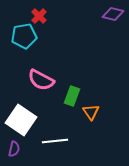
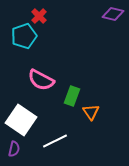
cyan pentagon: rotated 10 degrees counterclockwise
white line: rotated 20 degrees counterclockwise
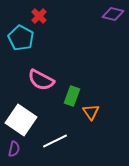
cyan pentagon: moved 3 px left, 2 px down; rotated 25 degrees counterclockwise
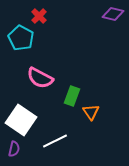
pink semicircle: moved 1 px left, 2 px up
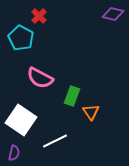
purple semicircle: moved 4 px down
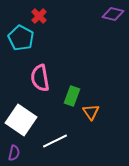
pink semicircle: rotated 52 degrees clockwise
